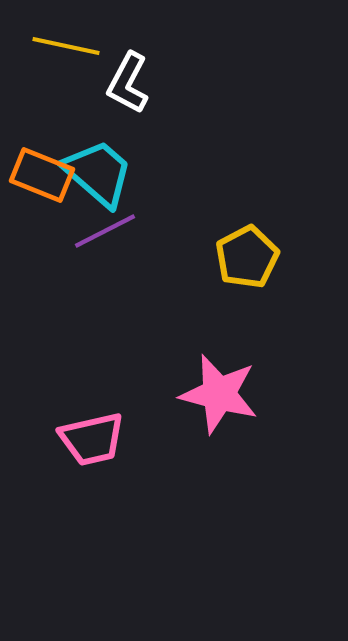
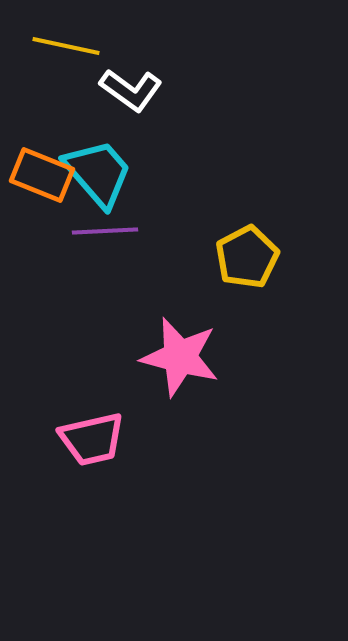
white L-shape: moved 3 px right, 7 px down; rotated 82 degrees counterclockwise
cyan trapezoid: rotated 8 degrees clockwise
purple line: rotated 24 degrees clockwise
pink star: moved 39 px left, 37 px up
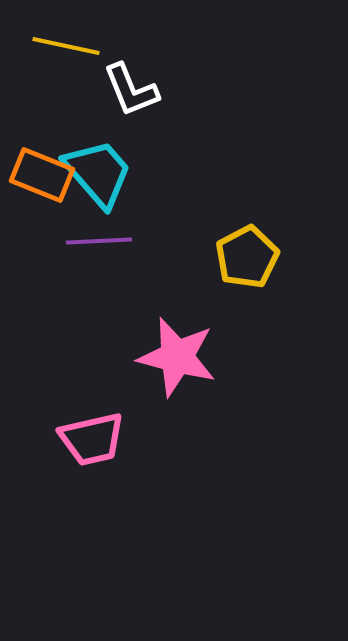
white L-shape: rotated 32 degrees clockwise
purple line: moved 6 px left, 10 px down
pink star: moved 3 px left
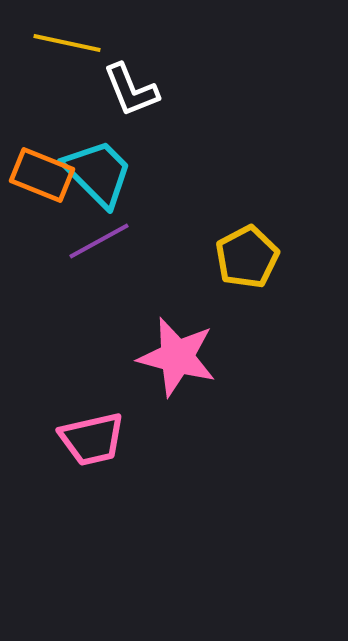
yellow line: moved 1 px right, 3 px up
cyan trapezoid: rotated 4 degrees counterclockwise
purple line: rotated 26 degrees counterclockwise
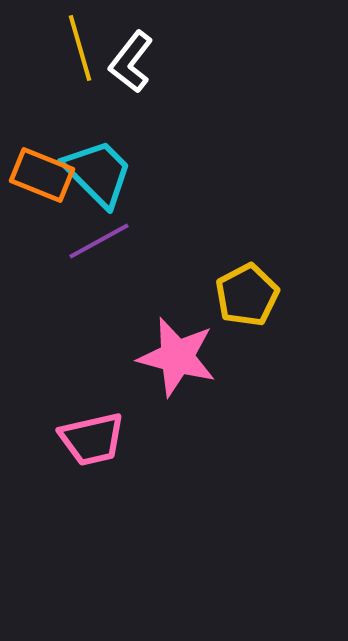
yellow line: moved 13 px right, 5 px down; rotated 62 degrees clockwise
white L-shape: moved 28 px up; rotated 60 degrees clockwise
yellow pentagon: moved 38 px down
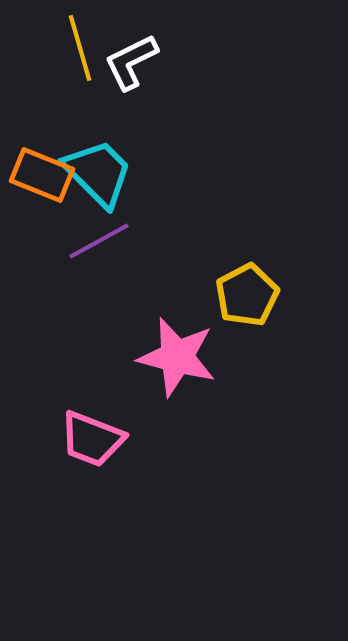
white L-shape: rotated 26 degrees clockwise
pink trapezoid: rotated 34 degrees clockwise
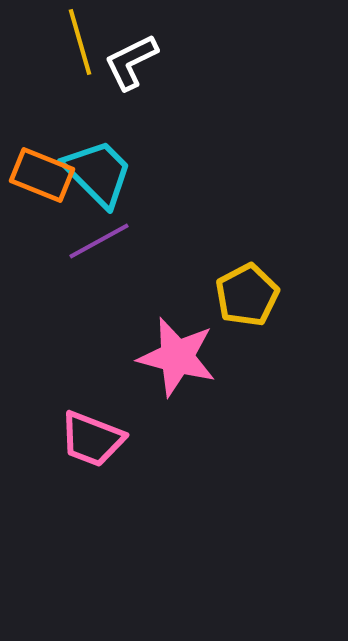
yellow line: moved 6 px up
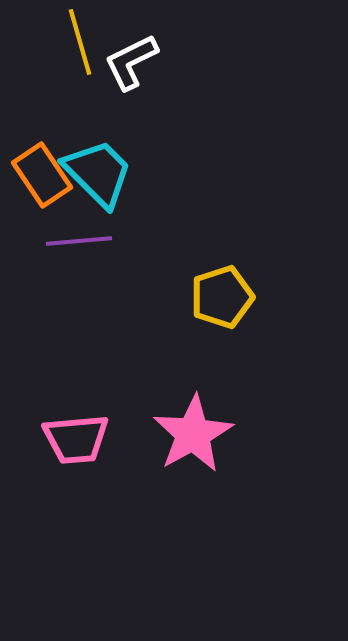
orange rectangle: rotated 34 degrees clockwise
purple line: moved 20 px left; rotated 24 degrees clockwise
yellow pentagon: moved 25 px left, 2 px down; rotated 10 degrees clockwise
pink star: moved 16 px right, 77 px down; rotated 28 degrees clockwise
pink trapezoid: moved 16 px left; rotated 26 degrees counterclockwise
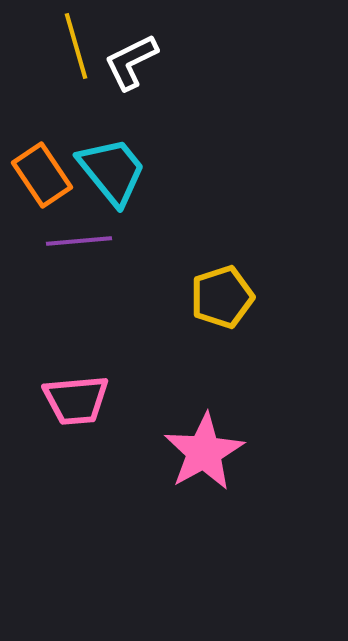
yellow line: moved 4 px left, 4 px down
cyan trapezoid: moved 14 px right, 2 px up; rotated 6 degrees clockwise
pink star: moved 11 px right, 18 px down
pink trapezoid: moved 39 px up
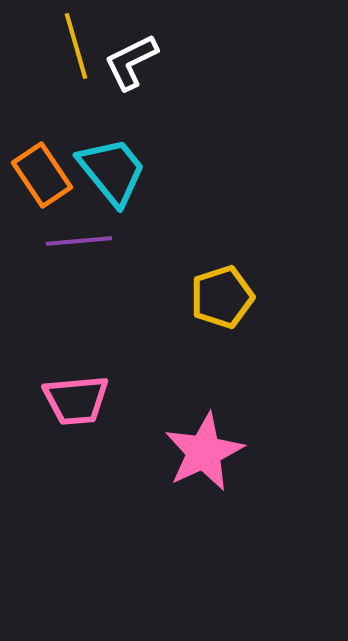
pink star: rotated 4 degrees clockwise
